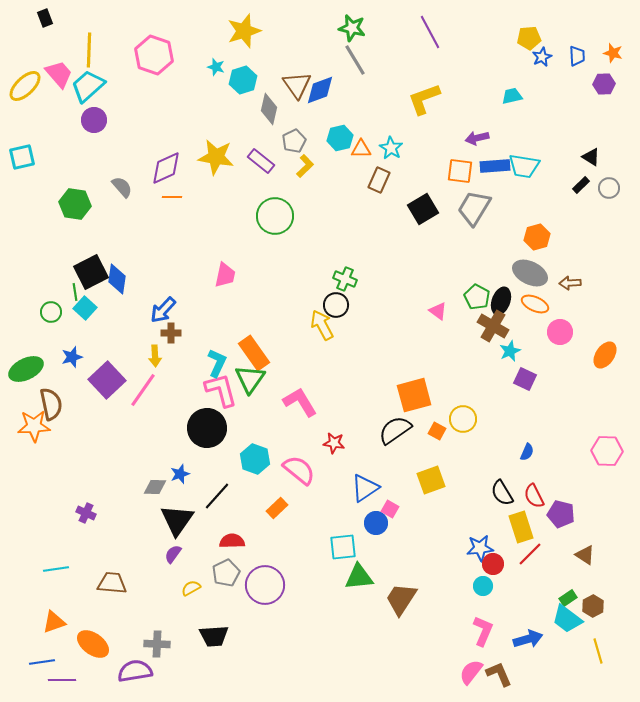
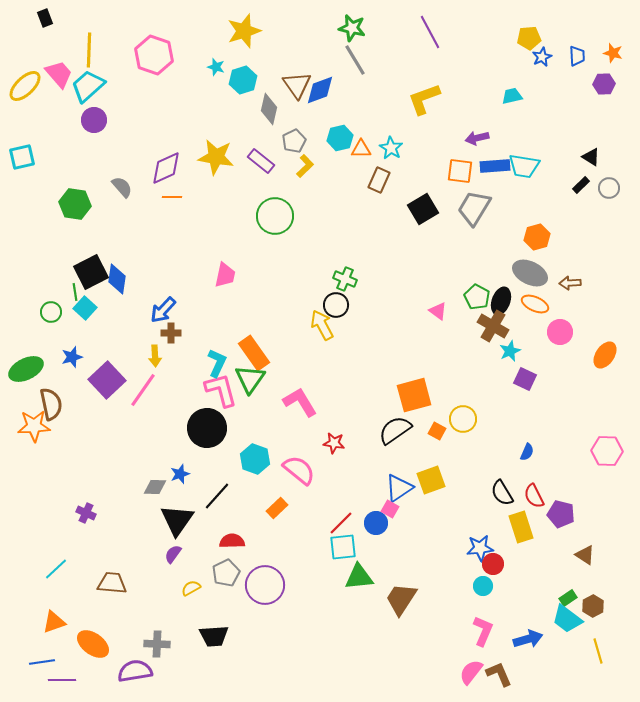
blue triangle at (365, 488): moved 34 px right
red line at (530, 554): moved 189 px left, 31 px up
cyan line at (56, 569): rotated 35 degrees counterclockwise
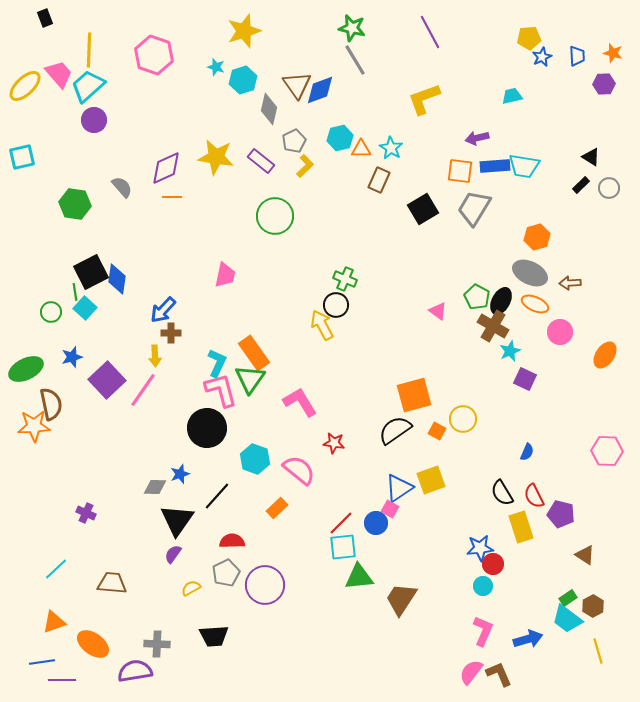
black ellipse at (501, 301): rotated 8 degrees clockwise
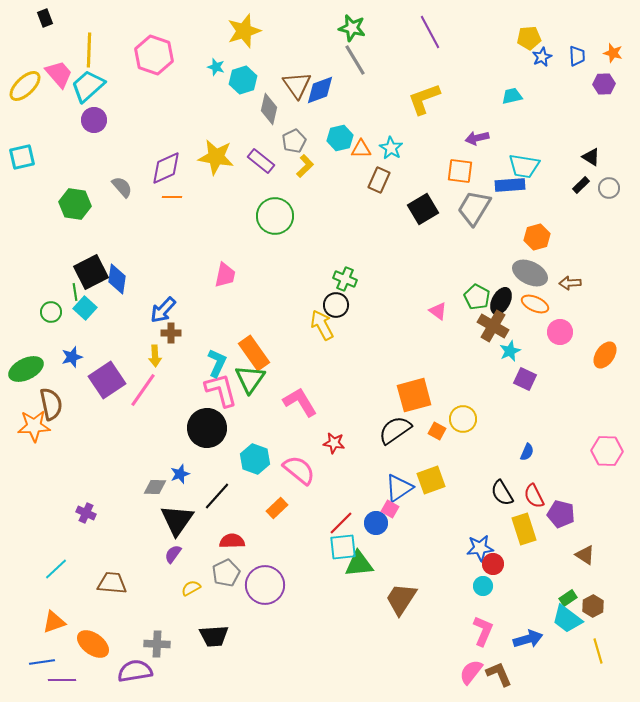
blue rectangle at (495, 166): moved 15 px right, 19 px down
purple square at (107, 380): rotated 9 degrees clockwise
yellow rectangle at (521, 527): moved 3 px right, 2 px down
green triangle at (359, 577): moved 13 px up
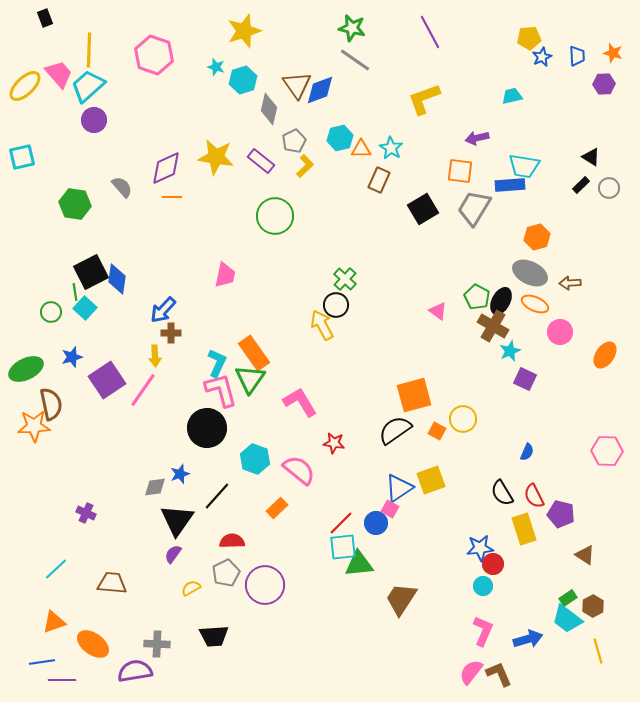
gray line at (355, 60): rotated 24 degrees counterclockwise
green cross at (345, 279): rotated 20 degrees clockwise
gray diamond at (155, 487): rotated 10 degrees counterclockwise
